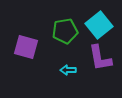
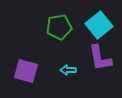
green pentagon: moved 6 px left, 4 px up
purple square: moved 24 px down
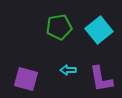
cyan square: moved 5 px down
purple L-shape: moved 1 px right, 21 px down
purple square: moved 8 px down
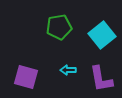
cyan square: moved 3 px right, 5 px down
purple square: moved 2 px up
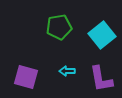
cyan arrow: moved 1 px left, 1 px down
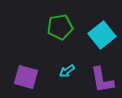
green pentagon: moved 1 px right
cyan arrow: rotated 35 degrees counterclockwise
purple L-shape: moved 1 px right, 1 px down
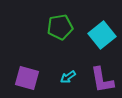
cyan arrow: moved 1 px right, 6 px down
purple square: moved 1 px right, 1 px down
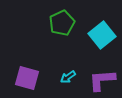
green pentagon: moved 2 px right, 4 px up; rotated 15 degrees counterclockwise
purple L-shape: rotated 96 degrees clockwise
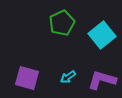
purple L-shape: rotated 20 degrees clockwise
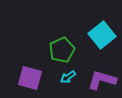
green pentagon: moved 27 px down
purple square: moved 3 px right
